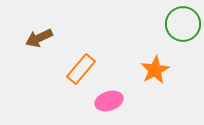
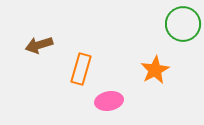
brown arrow: moved 7 px down; rotated 8 degrees clockwise
orange rectangle: rotated 24 degrees counterclockwise
pink ellipse: rotated 8 degrees clockwise
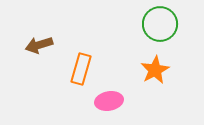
green circle: moved 23 px left
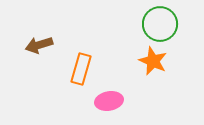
orange star: moved 2 px left, 9 px up; rotated 20 degrees counterclockwise
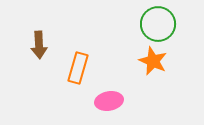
green circle: moved 2 px left
brown arrow: rotated 76 degrees counterclockwise
orange rectangle: moved 3 px left, 1 px up
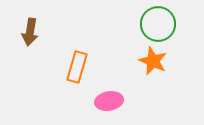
brown arrow: moved 9 px left, 13 px up; rotated 12 degrees clockwise
orange rectangle: moved 1 px left, 1 px up
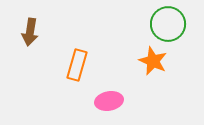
green circle: moved 10 px right
orange rectangle: moved 2 px up
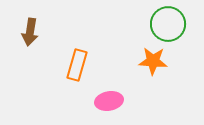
orange star: rotated 20 degrees counterclockwise
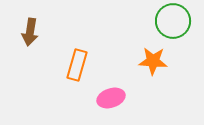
green circle: moved 5 px right, 3 px up
pink ellipse: moved 2 px right, 3 px up; rotated 8 degrees counterclockwise
